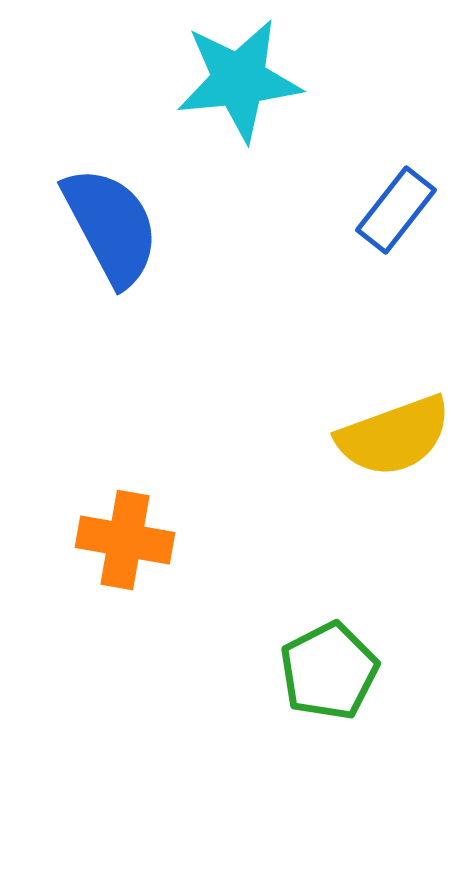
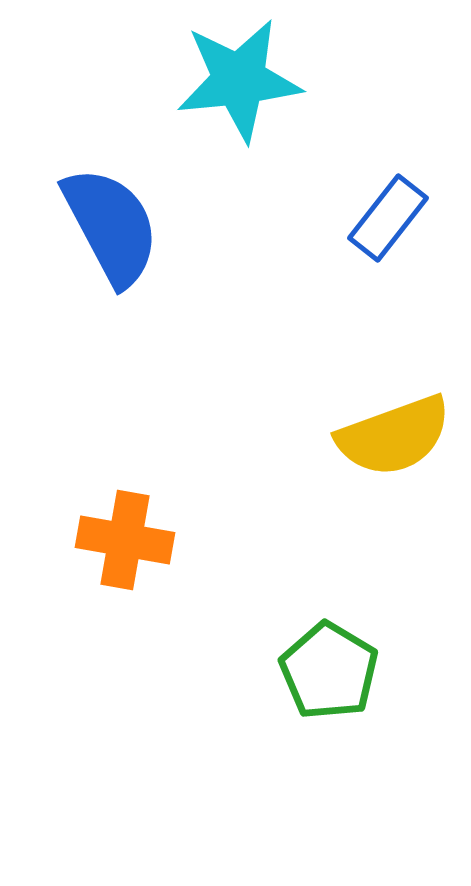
blue rectangle: moved 8 px left, 8 px down
green pentagon: rotated 14 degrees counterclockwise
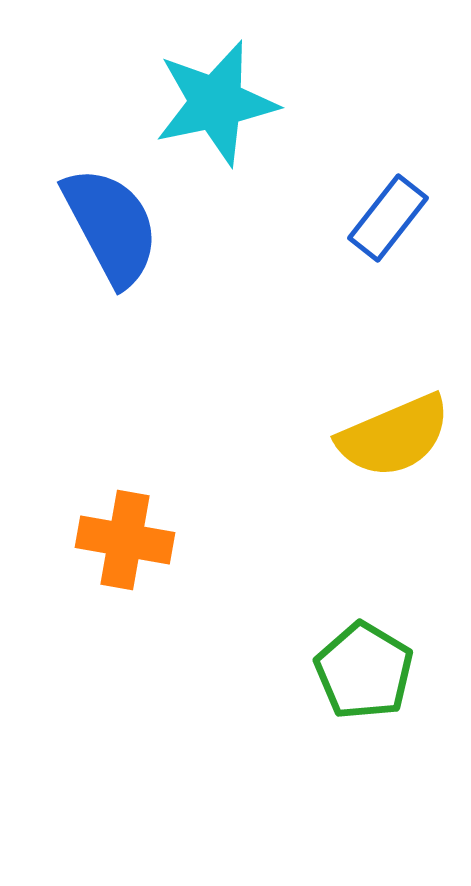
cyan star: moved 23 px left, 23 px down; rotated 6 degrees counterclockwise
yellow semicircle: rotated 3 degrees counterclockwise
green pentagon: moved 35 px right
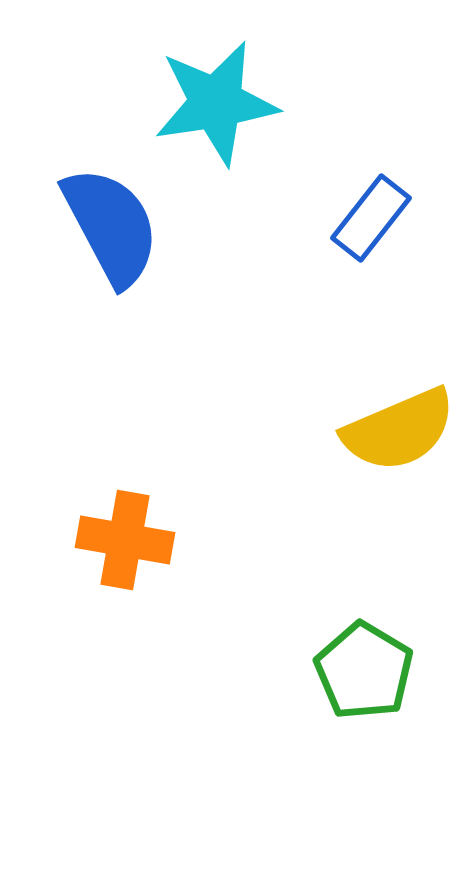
cyan star: rotated 3 degrees clockwise
blue rectangle: moved 17 px left
yellow semicircle: moved 5 px right, 6 px up
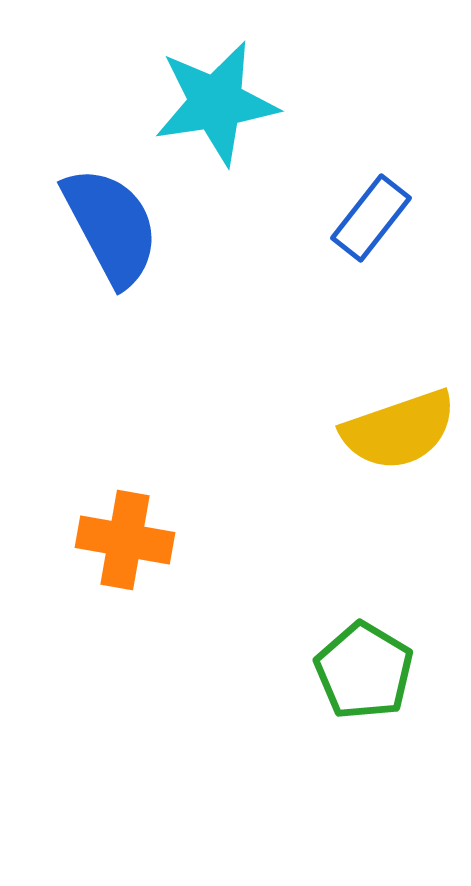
yellow semicircle: rotated 4 degrees clockwise
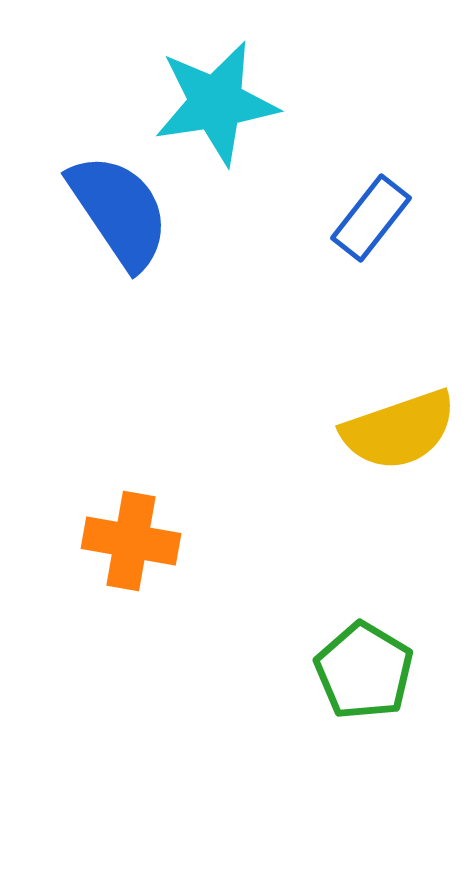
blue semicircle: moved 8 px right, 15 px up; rotated 6 degrees counterclockwise
orange cross: moved 6 px right, 1 px down
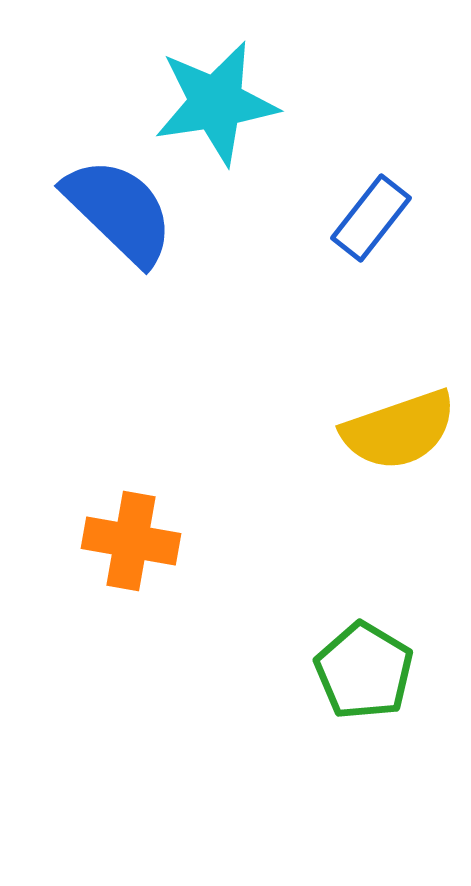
blue semicircle: rotated 12 degrees counterclockwise
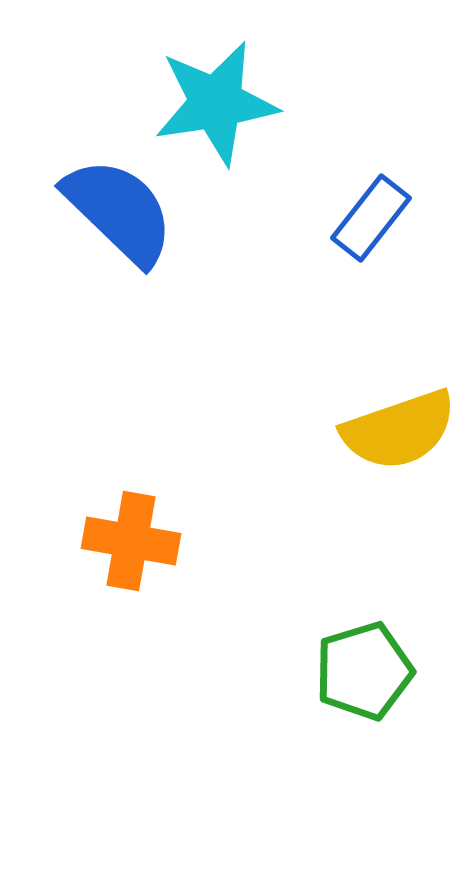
green pentagon: rotated 24 degrees clockwise
